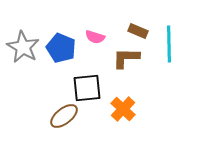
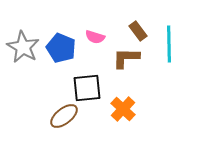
brown rectangle: rotated 30 degrees clockwise
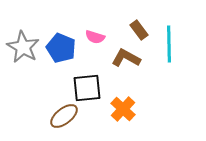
brown rectangle: moved 1 px right, 1 px up
brown L-shape: rotated 28 degrees clockwise
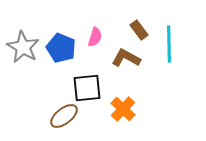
pink semicircle: rotated 90 degrees counterclockwise
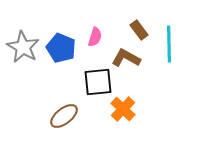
black square: moved 11 px right, 6 px up
